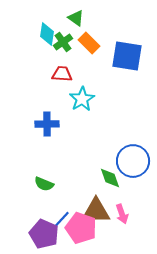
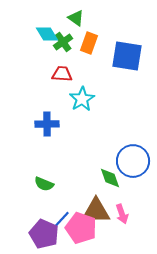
cyan diamond: rotated 40 degrees counterclockwise
orange rectangle: rotated 65 degrees clockwise
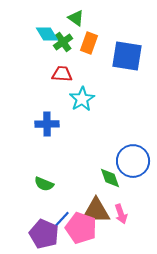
pink arrow: moved 1 px left
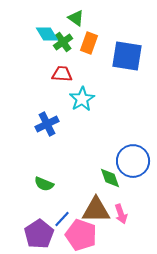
blue cross: rotated 25 degrees counterclockwise
brown triangle: moved 1 px up
pink pentagon: moved 7 px down
purple pentagon: moved 5 px left; rotated 16 degrees clockwise
